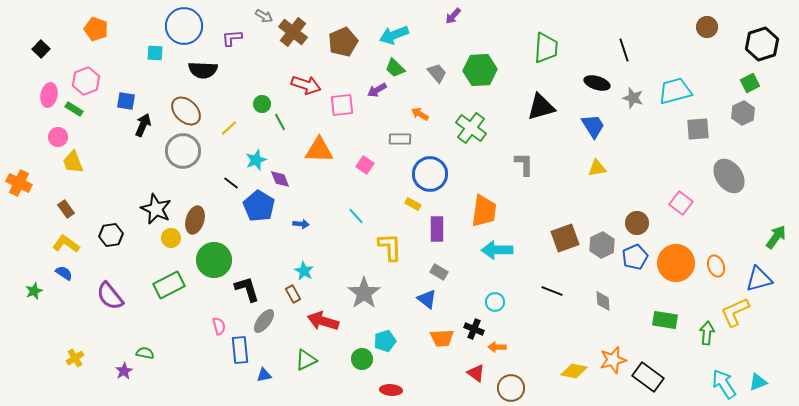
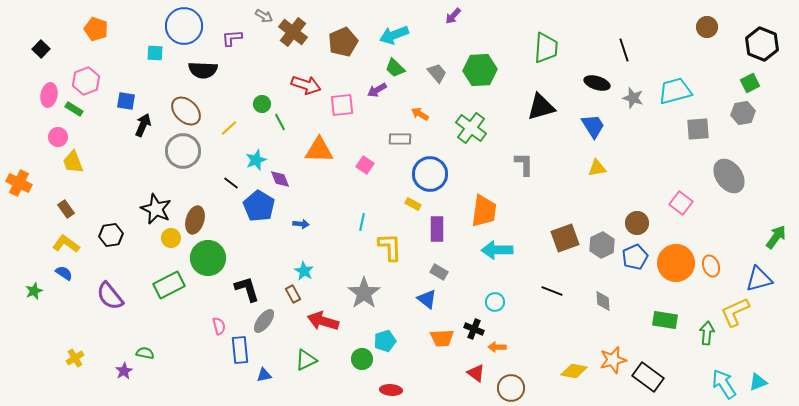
black hexagon at (762, 44): rotated 20 degrees counterclockwise
gray hexagon at (743, 113): rotated 15 degrees clockwise
cyan line at (356, 216): moved 6 px right, 6 px down; rotated 54 degrees clockwise
green circle at (214, 260): moved 6 px left, 2 px up
orange ellipse at (716, 266): moved 5 px left
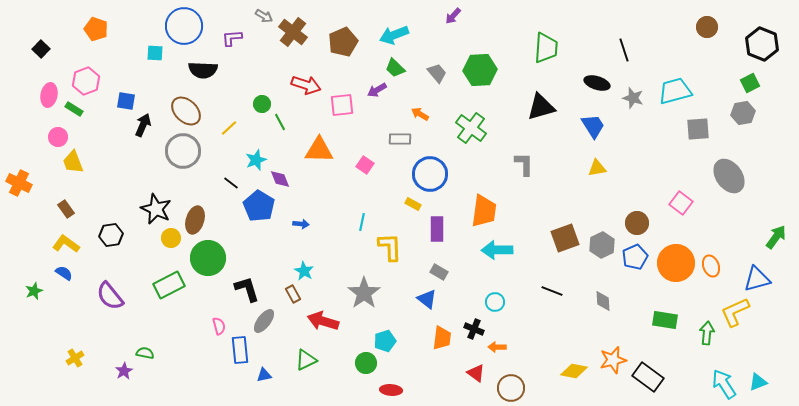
blue triangle at (759, 279): moved 2 px left
orange trapezoid at (442, 338): rotated 80 degrees counterclockwise
green circle at (362, 359): moved 4 px right, 4 px down
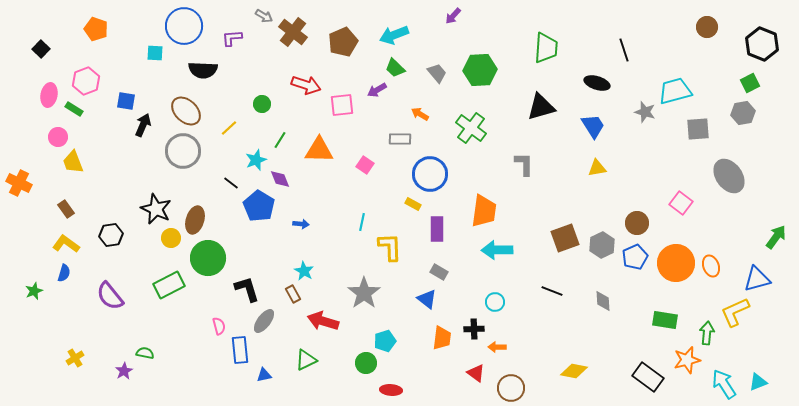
gray star at (633, 98): moved 12 px right, 14 px down
green line at (280, 122): moved 18 px down; rotated 60 degrees clockwise
blue semicircle at (64, 273): rotated 72 degrees clockwise
black cross at (474, 329): rotated 24 degrees counterclockwise
orange star at (613, 360): moved 74 px right
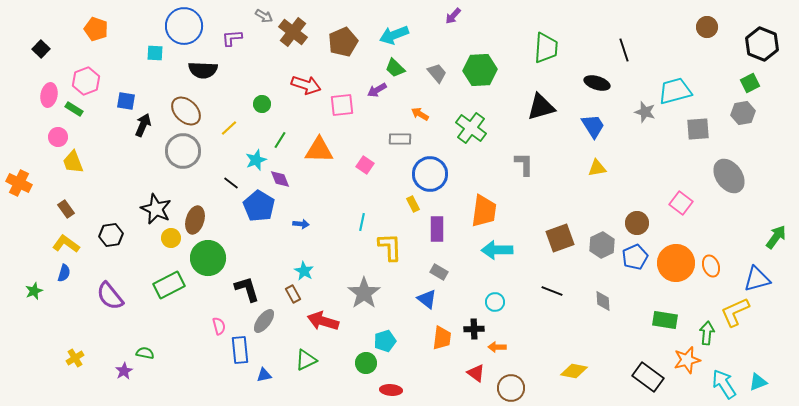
yellow rectangle at (413, 204): rotated 35 degrees clockwise
brown square at (565, 238): moved 5 px left
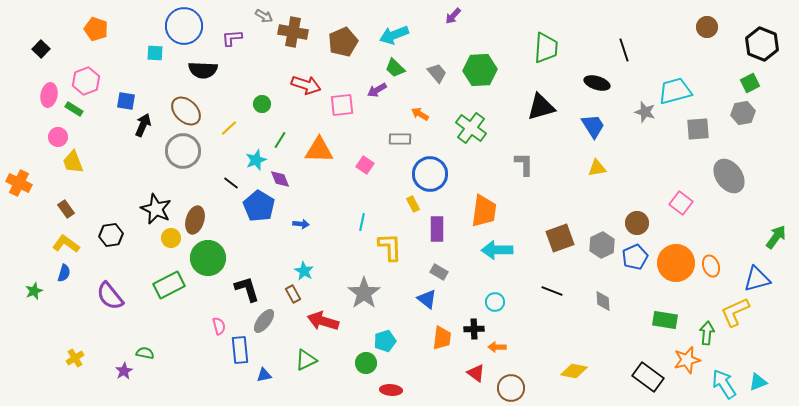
brown cross at (293, 32): rotated 28 degrees counterclockwise
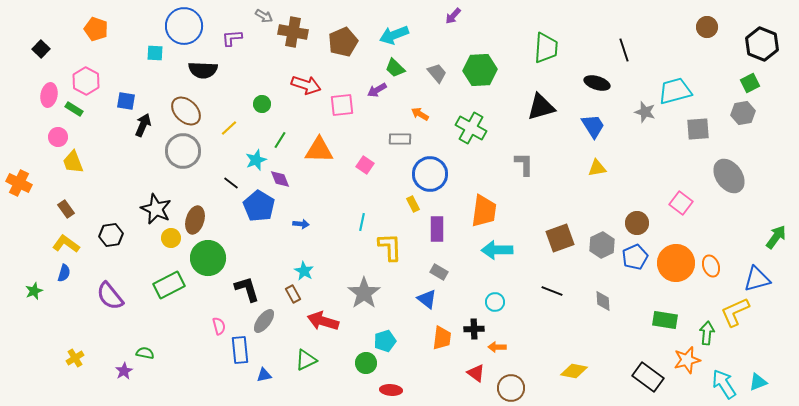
pink hexagon at (86, 81): rotated 12 degrees counterclockwise
green cross at (471, 128): rotated 8 degrees counterclockwise
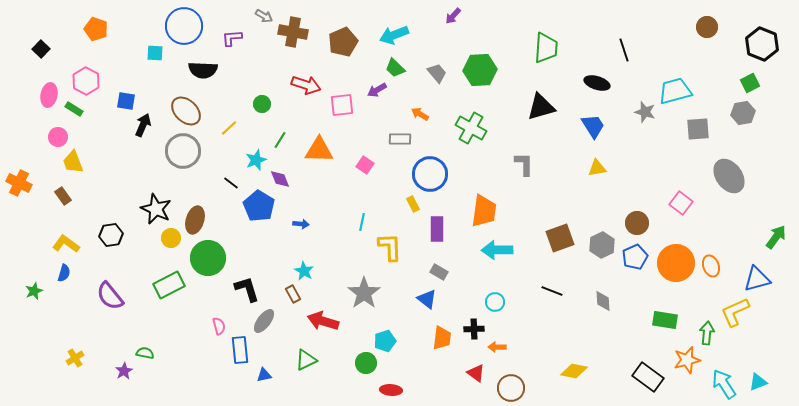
brown rectangle at (66, 209): moved 3 px left, 13 px up
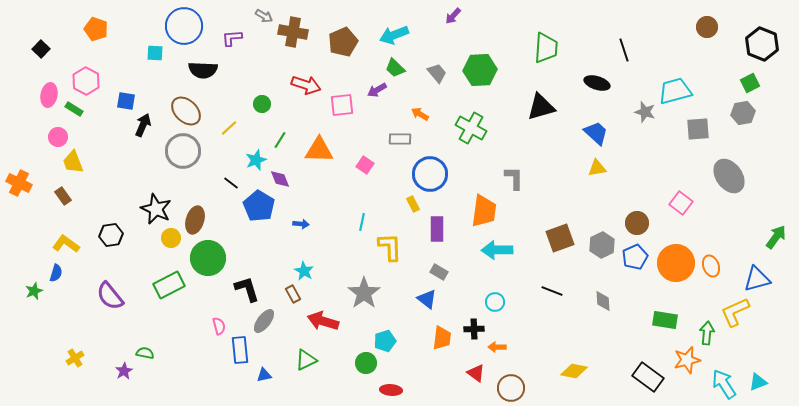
blue trapezoid at (593, 126): moved 3 px right, 7 px down; rotated 16 degrees counterclockwise
gray L-shape at (524, 164): moved 10 px left, 14 px down
blue semicircle at (64, 273): moved 8 px left
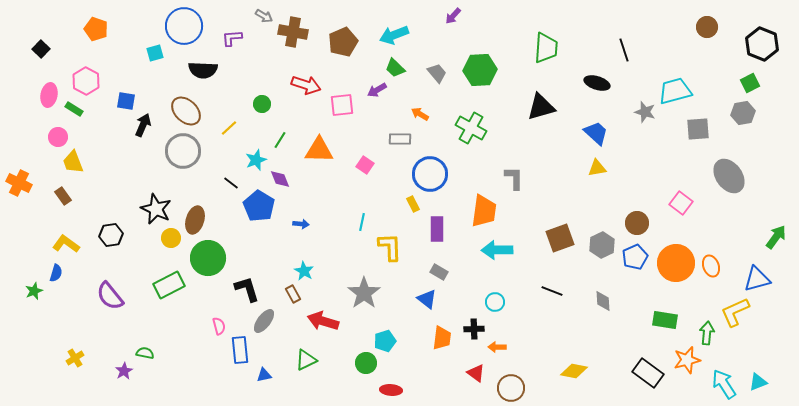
cyan square at (155, 53): rotated 18 degrees counterclockwise
black rectangle at (648, 377): moved 4 px up
